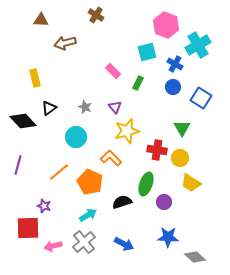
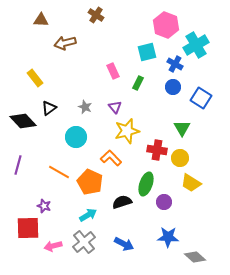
cyan cross: moved 2 px left
pink rectangle: rotated 21 degrees clockwise
yellow rectangle: rotated 24 degrees counterclockwise
orange line: rotated 70 degrees clockwise
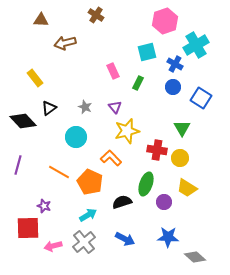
pink hexagon: moved 1 px left, 4 px up; rotated 20 degrees clockwise
yellow trapezoid: moved 4 px left, 5 px down
blue arrow: moved 1 px right, 5 px up
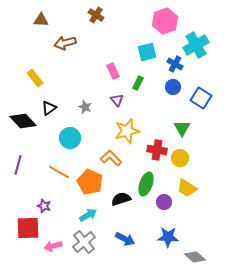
purple triangle: moved 2 px right, 7 px up
cyan circle: moved 6 px left, 1 px down
black semicircle: moved 1 px left, 3 px up
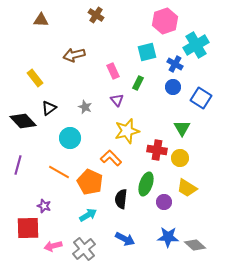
brown arrow: moved 9 px right, 12 px down
black semicircle: rotated 66 degrees counterclockwise
gray cross: moved 7 px down
gray diamond: moved 12 px up
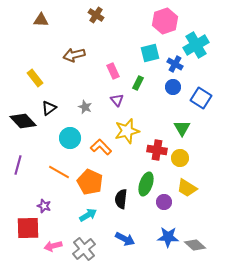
cyan square: moved 3 px right, 1 px down
orange L-shape: moved 10 px left, 11 px up
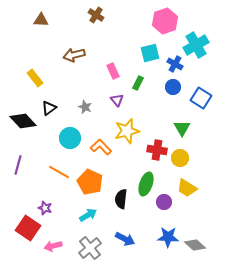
purple star: moved 1 px right, 2 px down
red square: rotated 35 degrees clockwise
gray cross: moved 6 px right, 1 px up
